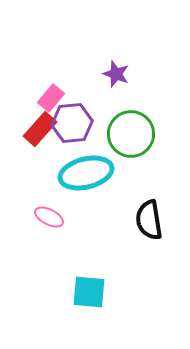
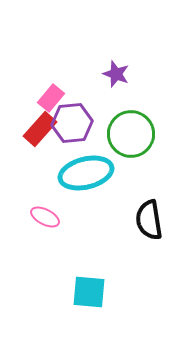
pink ellipse: moved 4 px left
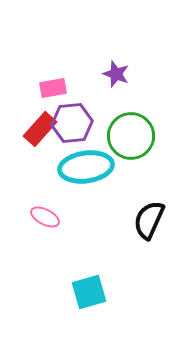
pink rectangle: moved 2 px right, 10 px up; rotated 40 degrees clockwise
green circle: moved 2 px down
cyan ellipse: moved 6 px up; rotated 6 degrees clockwise
black semicircle: rotated 33 degrees clockwise
cyan square: rotated 21 degrees counterclockwise
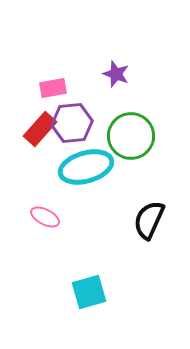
cyan ellipse: rotated 8 degrees counterclockwise
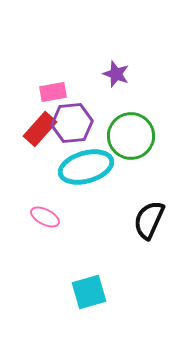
pink rectangle: moved 4 px down
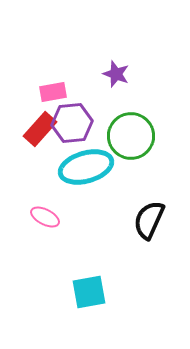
cyan square: rotated 6 degrees clockwise
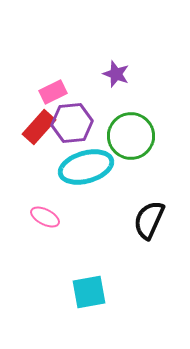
pink rectangle: rotated 16 degrees counterclockwise
red rectangle: moved 1 px left, 2 px up
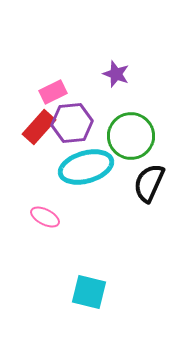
black semicircle: moved 37 px up
cyan square: rotated 24 degrees clockwise
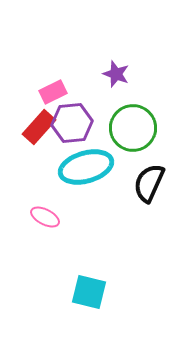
green circle: moved 2 px right, 8 px up
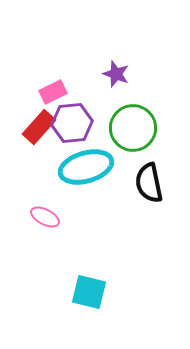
black semicircle: rotated 36 degrees counterclockwise
